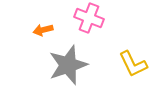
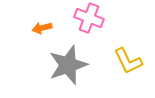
orange arrow: moved 1 px left, 2 px up
yellow L-shape: moved 5 px left, 3 px up
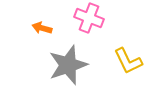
orange arrow: rotated 30 degrees clockwise
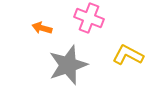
yellow L-shape: moved 6 px up; rotated 144 degrees clockwise
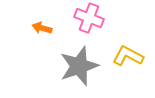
yellow L-shape: moved 1 px down
gray star: moved 11 px right, 1 px down
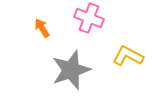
orange arrow: rotated 42 degrees clockwise
gray star: moved 8 px left, 4 px down
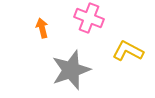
orange arrow: rotated 18 degrees clockwise
yellow L-shape: moved 5 px up
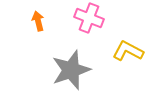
orange arrow: moved 4 px left, 7 px up
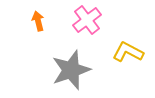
pink cross: moved 2 px left, 2 px down; rotated 32 degrees clockwise
yellow L-shape: moved 1 px down
